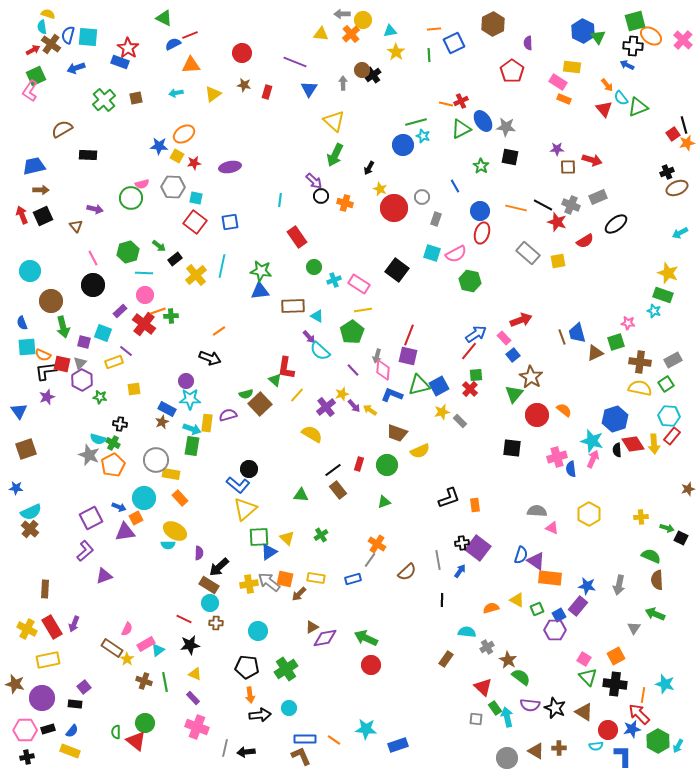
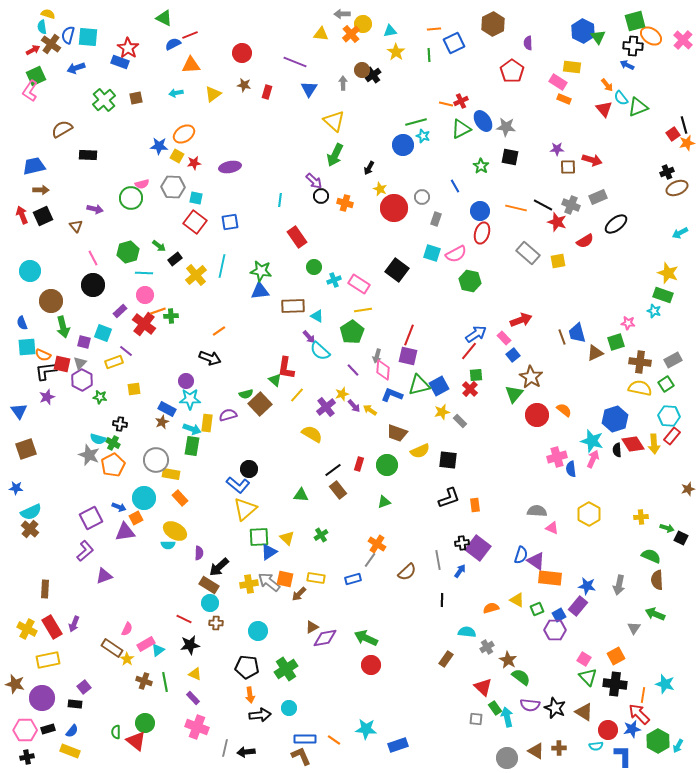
yellow circle at (363, 20): moved 4 px down
black square at (512, 448): moved 64 px left, 12 px down
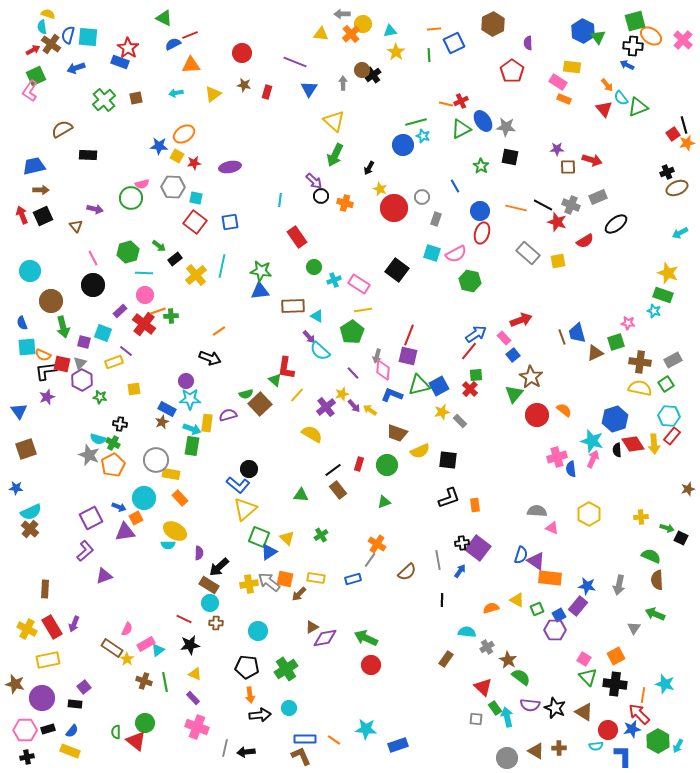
purple line at (353, 370): moved 3 px down
green square at (259, 537): rotated 25 degrees clockwise
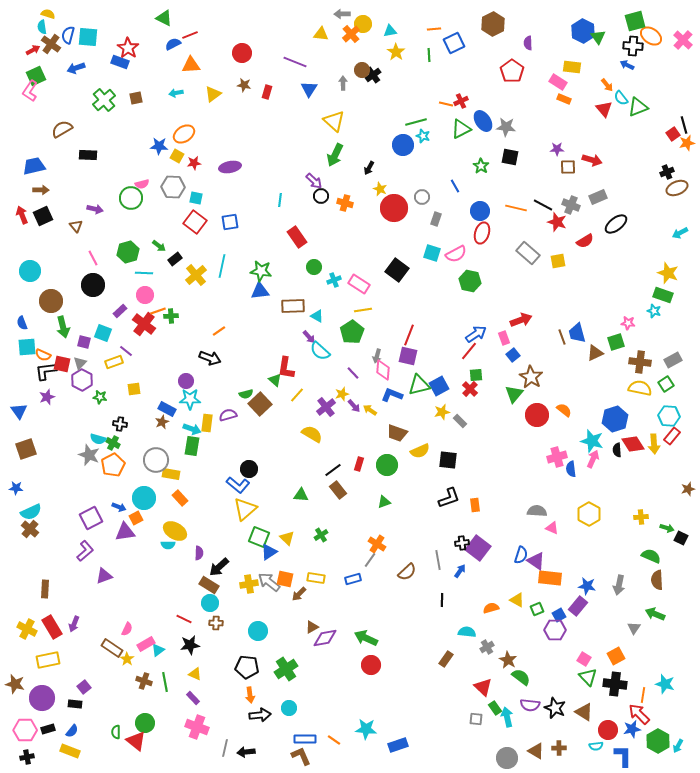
pink rectangle at (504, 338): rotated 24 degrees clockwise
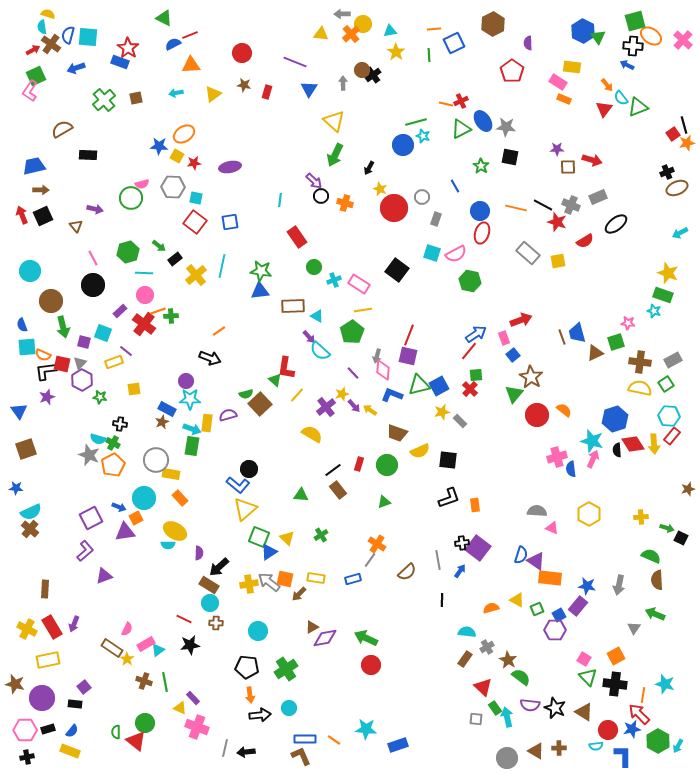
red triangle at (604, 109): rotated 18 degrees clockwise
blue semicircle at (22, 323): moved 2 px down
brown rectangle at (446, 659): moved 19 px right
yellow triangle at (195, 674): moved 15 px left, 34 px down
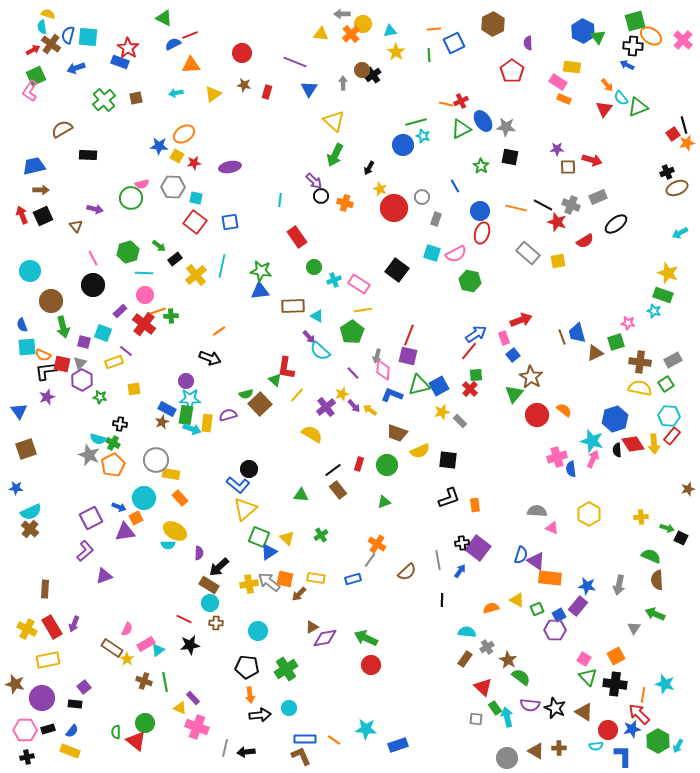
green rectangle at (192, 446): moved 6 px left, 31 px up
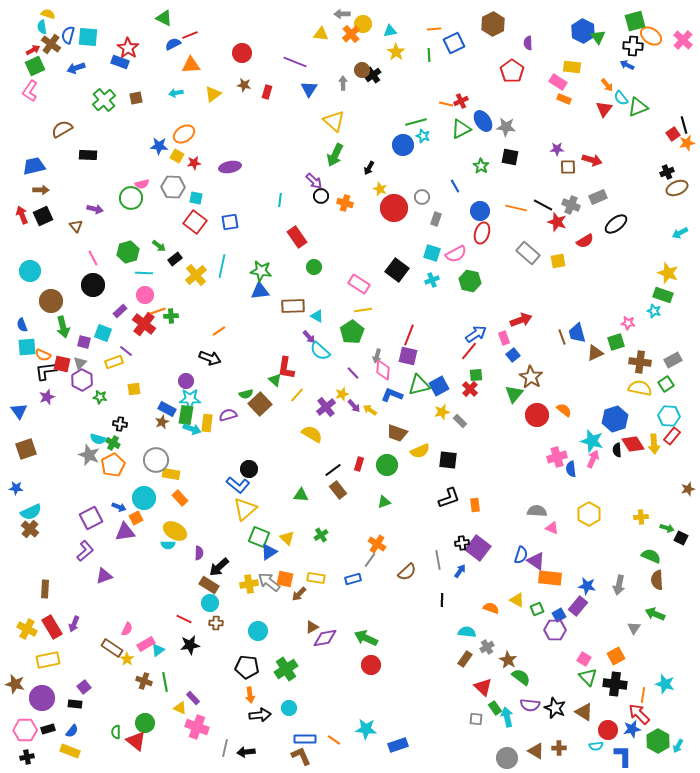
green square at (36, 76): moved 1 px left, 10 px up
cyan cross at (334, 280): moved 98 px right
orange semicircle at (491, 608): rotated 35 degrees clockwise
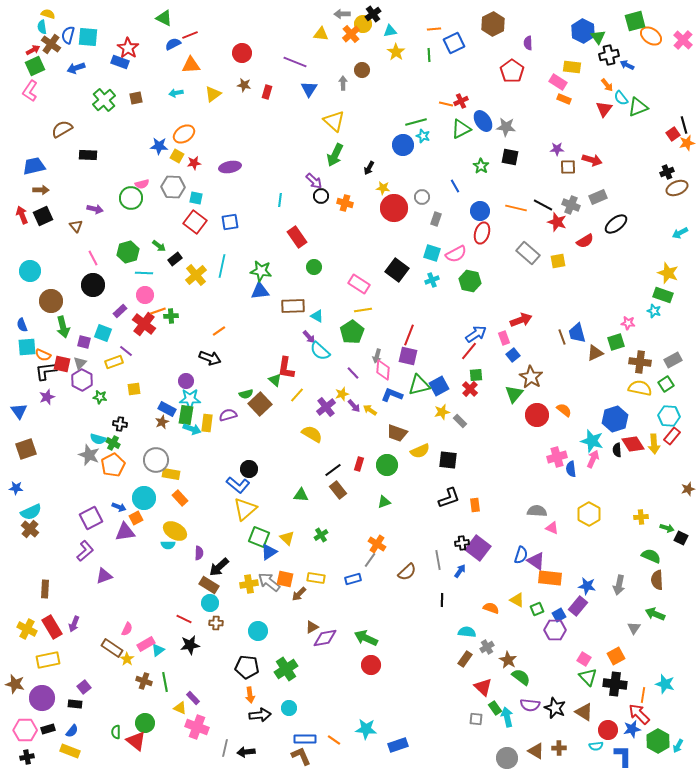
black cross at (633, 46): moved 24 px left, 9 px down; rotated 18 degrees counterclockwise
black cross at (373, 75): moved 61 px up
yellow star at (380, 189): moved 3 px right, 1 px up; rotated 16 degrees counterclockwise
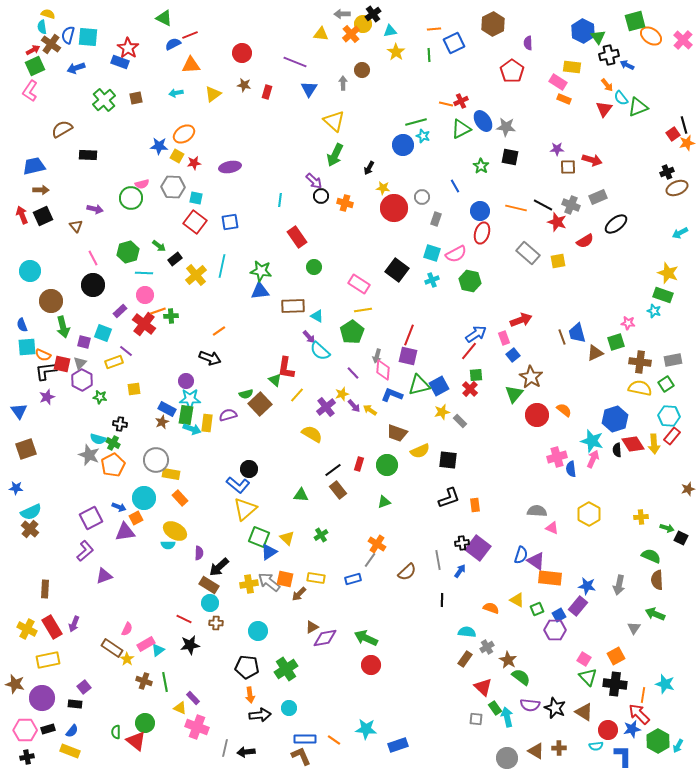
gray rectangle at (673, 360): rotated 18 degrees clockwise
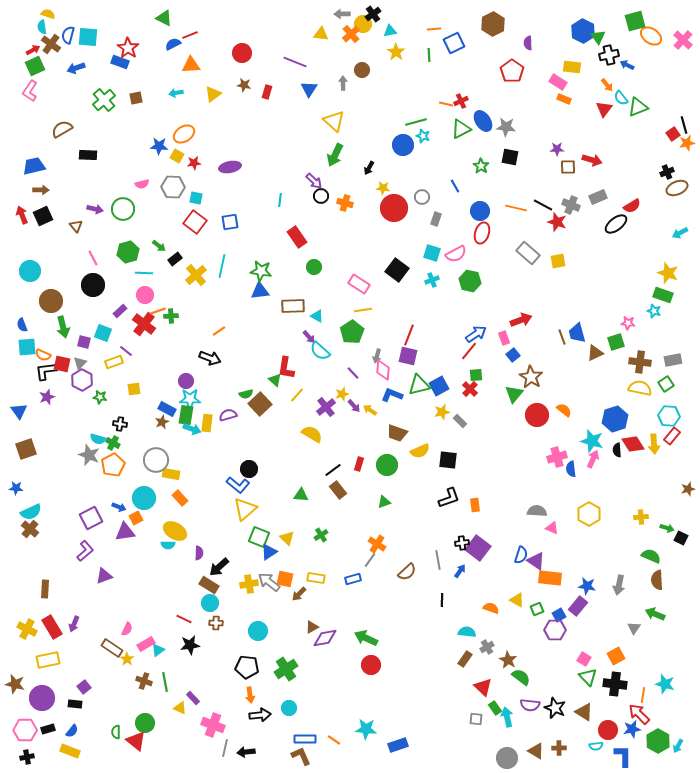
green circle at (131, 198): moved 8 px left, 11 px down
red semicircle at (585, 241): moved 47 px right, 35 px up
pink cross at (197, 727): moved 16 px right, 2 px up
